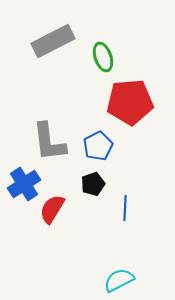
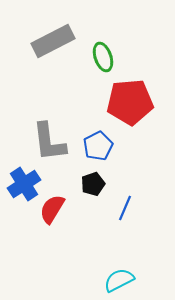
blue line: rotated 20 degrees clockwise
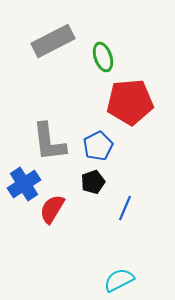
black pentagon: moved 2 px up
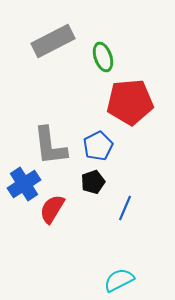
gray L-shape: moved 1 px right, 4 px down
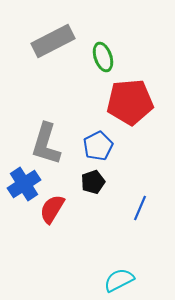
gray L-shape: moved 4 px left, 2 px up; rotated 24 degrees clockwise
blue line: moved 15 px right
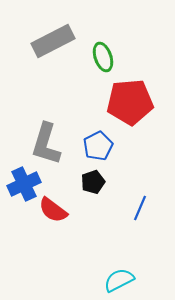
blue cross: rotated 8 degrees clockwise
red semicircle: moved 1 px right, 1 px down; rotated 84 degrees counterclockwise
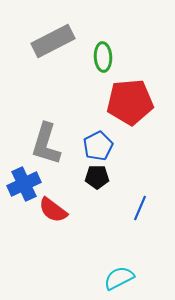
green ellipse: rotated 16 degrees clockwise
black pentagon: moved 4 px right, 5 px up; rotated 20 degrees clockwise
cyan semicircle: moved 2 px up
